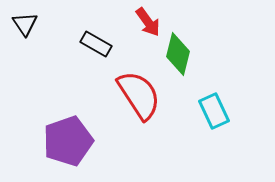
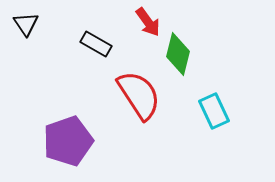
black triangle: moved 1 px right
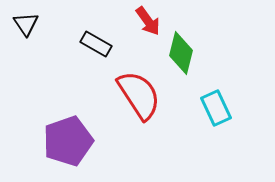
red arrow: moved 1 px up
green diamond: moved 3 px right, 1 px up
cyan rectangle: moved 2 px right, 3 px up
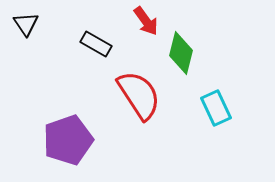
red arrow: moved 2 px left
purple pentagon: moved 1 px up
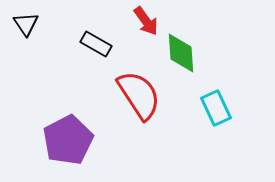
green diamond: rotated 18 degrees counterclockwise
purple pentagon: rotated 9 degrees counterclockwise
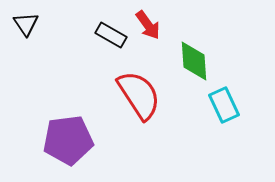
red arrow: moved 2 px right, 4 px down
black rectangle: moved 15 px right, 9 px up
green diamond: moved 13 px right, 8 px down
cyan rectangle: moved 8 px right, 3 px up
purple pentagon: rotated 21 degrees clockwise
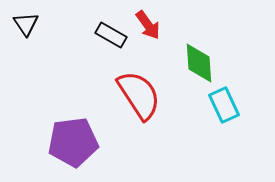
green diamond: moved 5 px right, 2 px down
purple pentagon: moved 5 px right, 2 px down
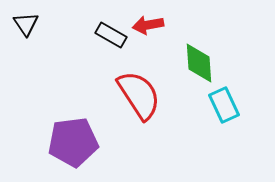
red arrow: rotated 116 degrees clockwise
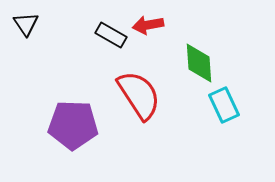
purple pentagon: moved 17 px up; rotated 9 degrees clockwise
